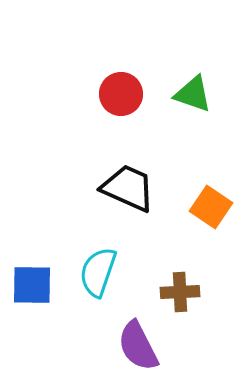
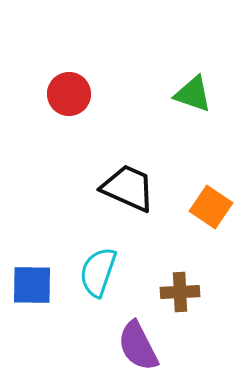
red circle: moved 52 px left
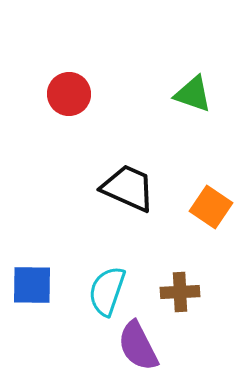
cyan semicircle: moved 9 px right, 19 px down
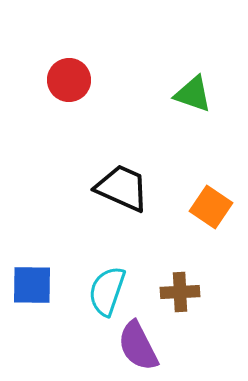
red circle: moved 14 px up
black trapezoid: moved 6 px left
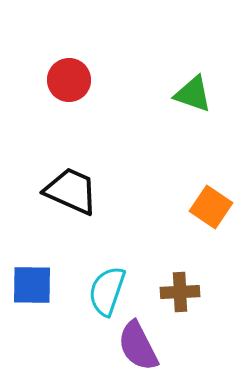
black trapezoid: moved 51 px left, 3 px down
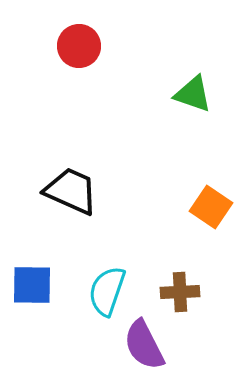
red circle: moved 10 px right, 34 px up
purple semicircle: moved 6 px right, 1 px up
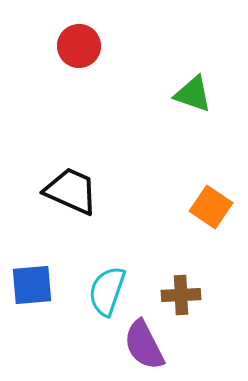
blue square: rotated 6 degrees counterclockwise
brown cross: moved 1 px right, 3 px down
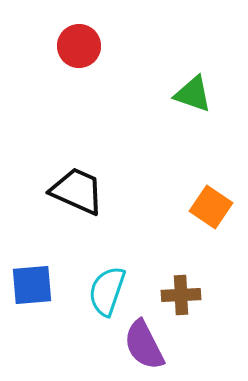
black trapezoid: moved 6 px right
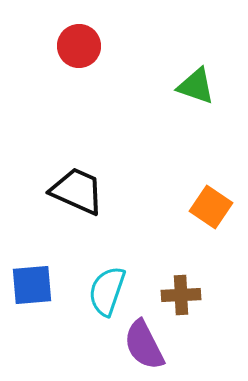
green triangle: moved 3 px right, 8 px up
